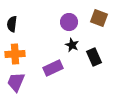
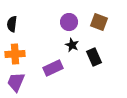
brown square: moved 4 px down
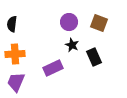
brown square: moved 1 px down
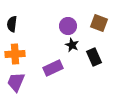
purple circle: moved 1 px left, 4 px down
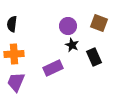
orange cross: moved 1 px left
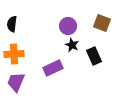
brown square: moved 3 px right
black rectangle: moved 1 px up
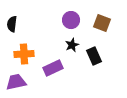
purple circle: moved 3 px right, 6 px up
black star: rotated 24 degrees clockwise
orange cross: moved 10 px right
purple trapezoid: rotated 55 degrees clockwise
